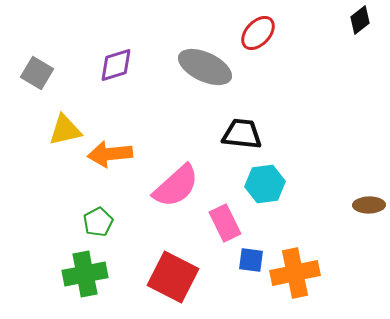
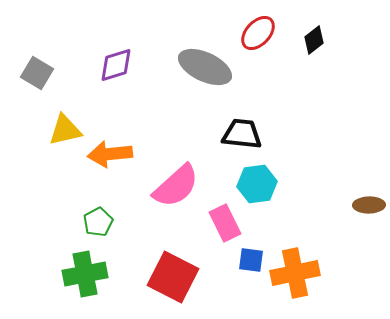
black diamond: moved 46 px left, 20 px down
cyan hexagon: moved 8 px left
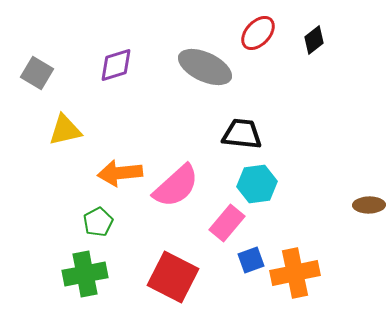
orange arrow: moved 10 px right, 19 px down
pink rectangle: moved 2 px right; rotated 66 degrees clockwise
blue square: rotated 28 degrees counterclockwise
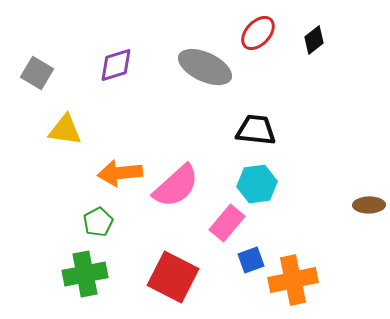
yellow triangle: rotated 21 degrees clockwise
black trapezoid: moved 14 px right, 4 px up
orange cross: moved 2 px left, 7 px down
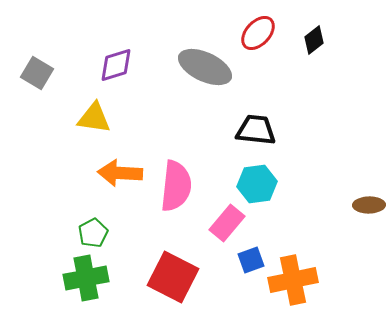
yellow triangle: moved 29 px right, 12 px up
orange arrow: rotated 9 degrees clockwise
pink semicircle: rotated 42 degrees counterclockwise
green pentagon: moved 5 px left, 11 px down
green cross: moved 1 px right, 4 px down
